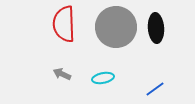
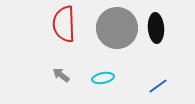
gray circle: moved 1 px right, 1 px down
gray arrow: moved 1 px left, 1 px down; rotated 12 degrees clockwise
blue line: moved 3 px right, 3 px up
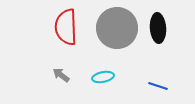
red semicircle: moved 2 px right, 3 px down
black ellipse: moved 2 px right
cyan ellipse: moved 1 px up
blue line: rotated 54 degrees clockwise
